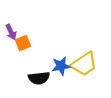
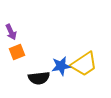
orange square: moved 6 px left, 9 px down
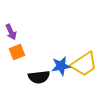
black semicircle: moved 1 px up
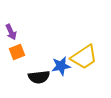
yellow trapezoid: moved 7 px up
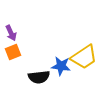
purple arrow: moved 1 px down
orange square: moved 4 px left
blue star: rotated 18 degrees clockwise
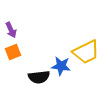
purple arrow: moved 3 px up
yellow trapezoid: moved 2 px right, 5 px up; rotated 8 degrees clockwise
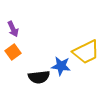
purple arrow: moved 2 px right, 1 px up
orange square: rotated 14 degrees counterclockwise
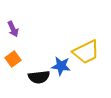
orange square: moved 7 px down
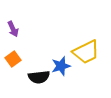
blue star: rotated 24 degrees counterclockwise
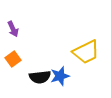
blue star: moved 1 px left, 10 px down
black semicircle: moved 1 px right
